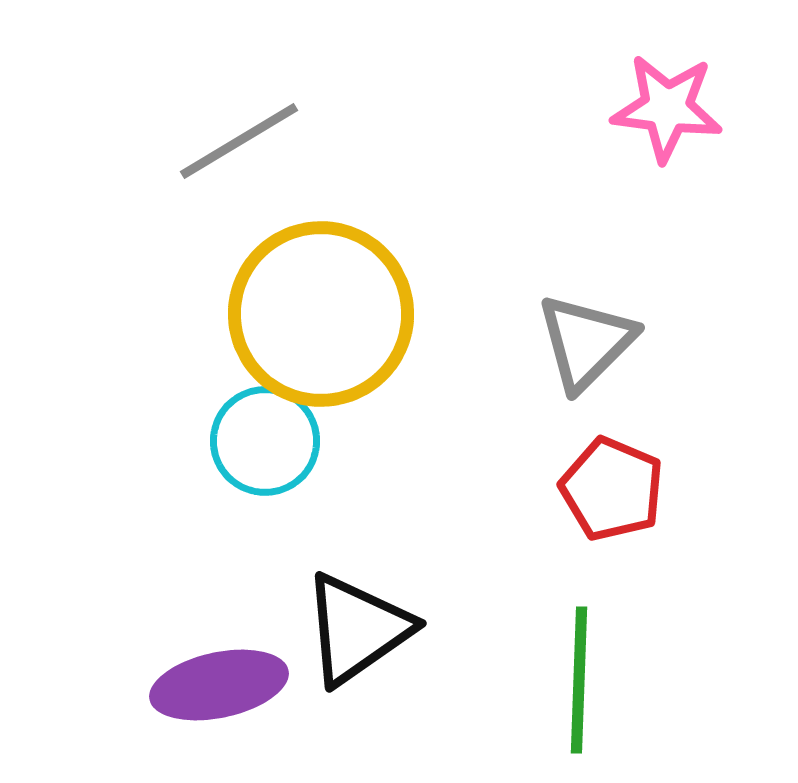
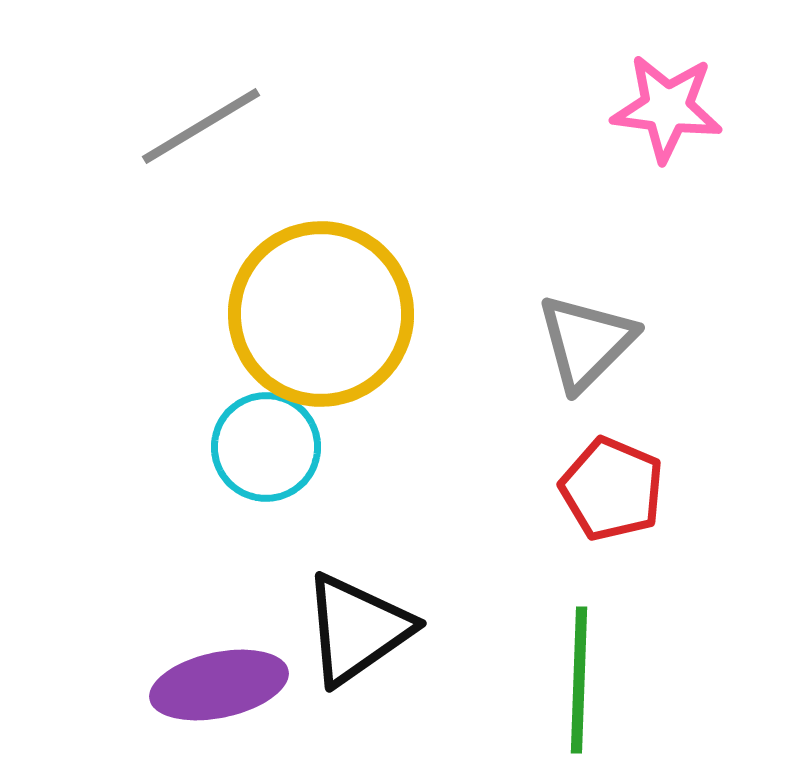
gray line: moved 38 px left, 15 px up
cyan circle: moved 1 px right, 6 px down
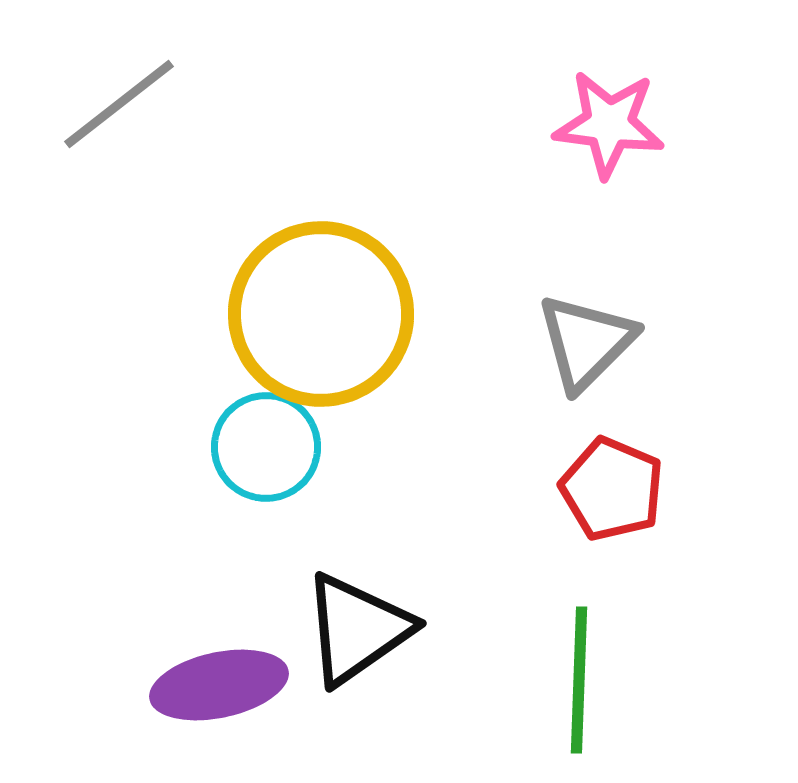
pink star: moved 58 px left, 16 px down
gray line: moved 82 px left, 22 px up; rotated 7 degrees counterclockwise
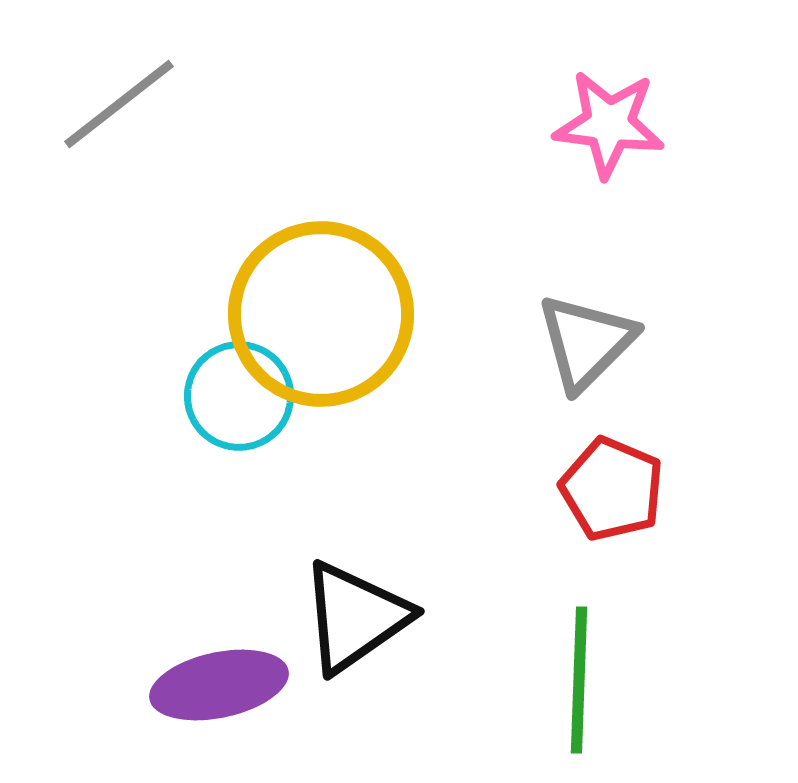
cyan circle: moved 27 px left, 51 px up
black triangle: moved 2 px left, 12 px up
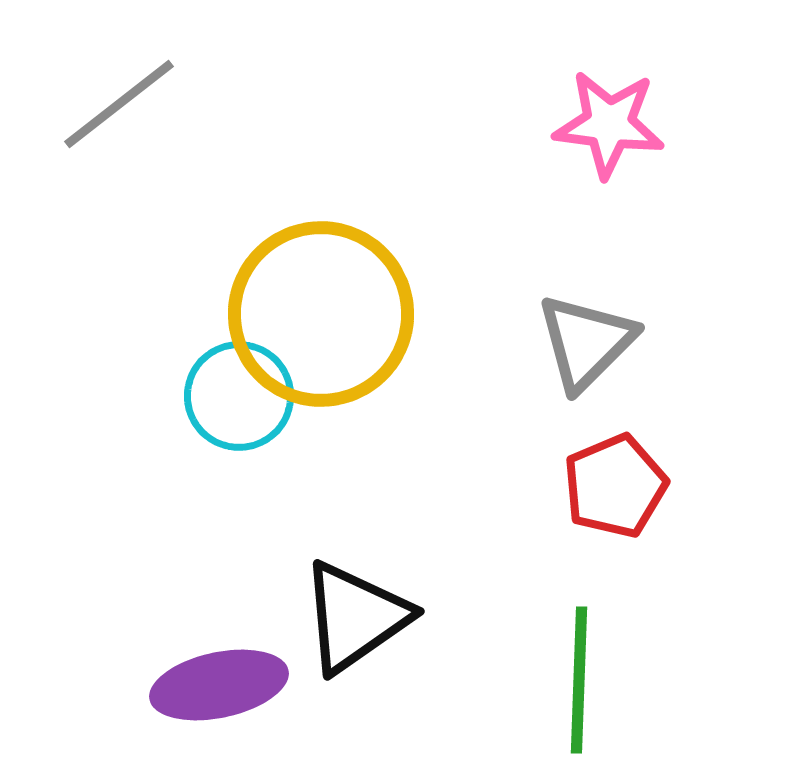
red pentagon: moved 3 px right, 3 px up; rotated 26 degrees clockwise
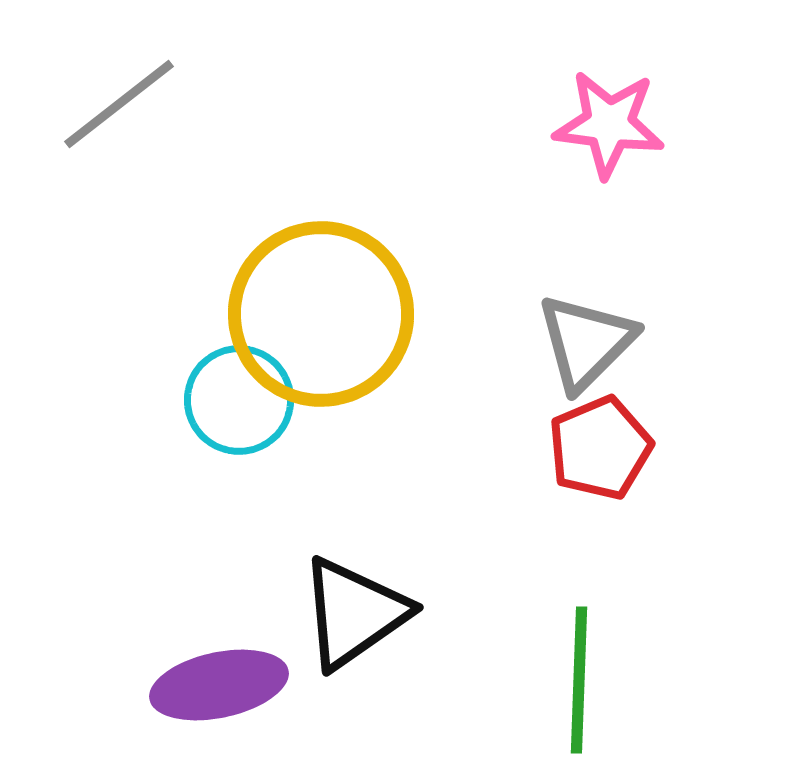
cyan circle: moved 4 px down
red pentagon: moved 15 px left, 38 px up
black triangle: moved 1 px left, 4 px up
